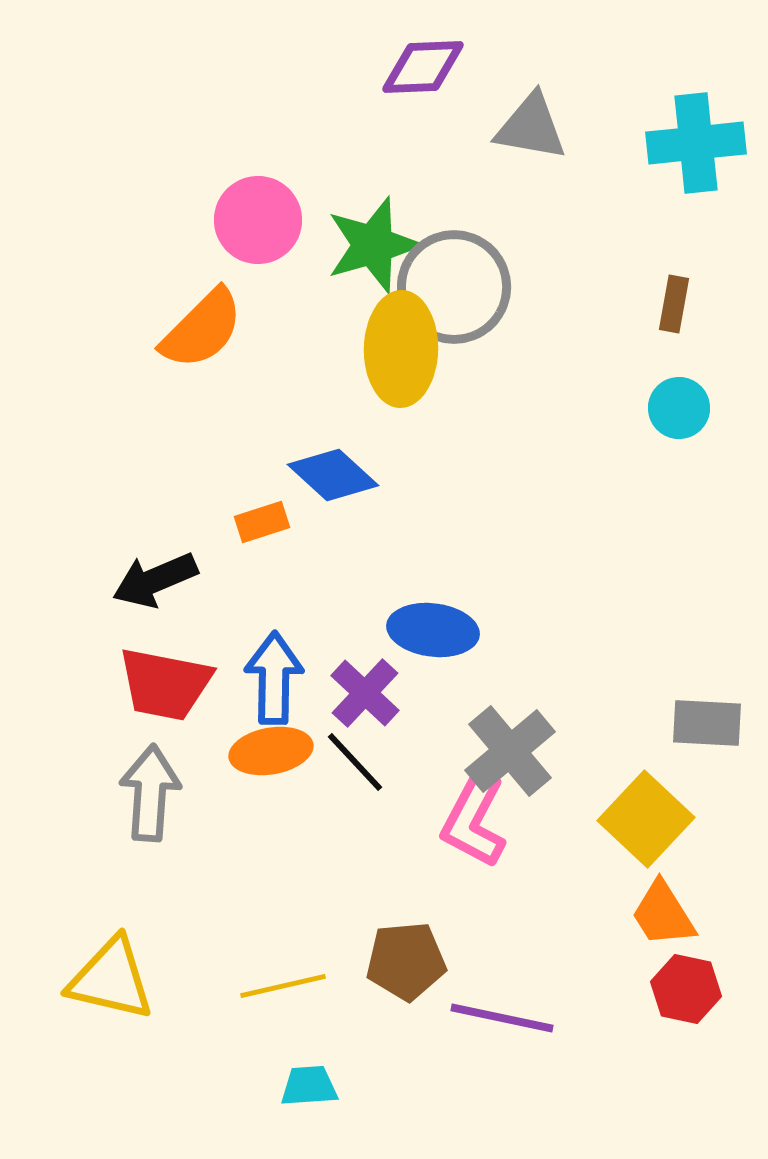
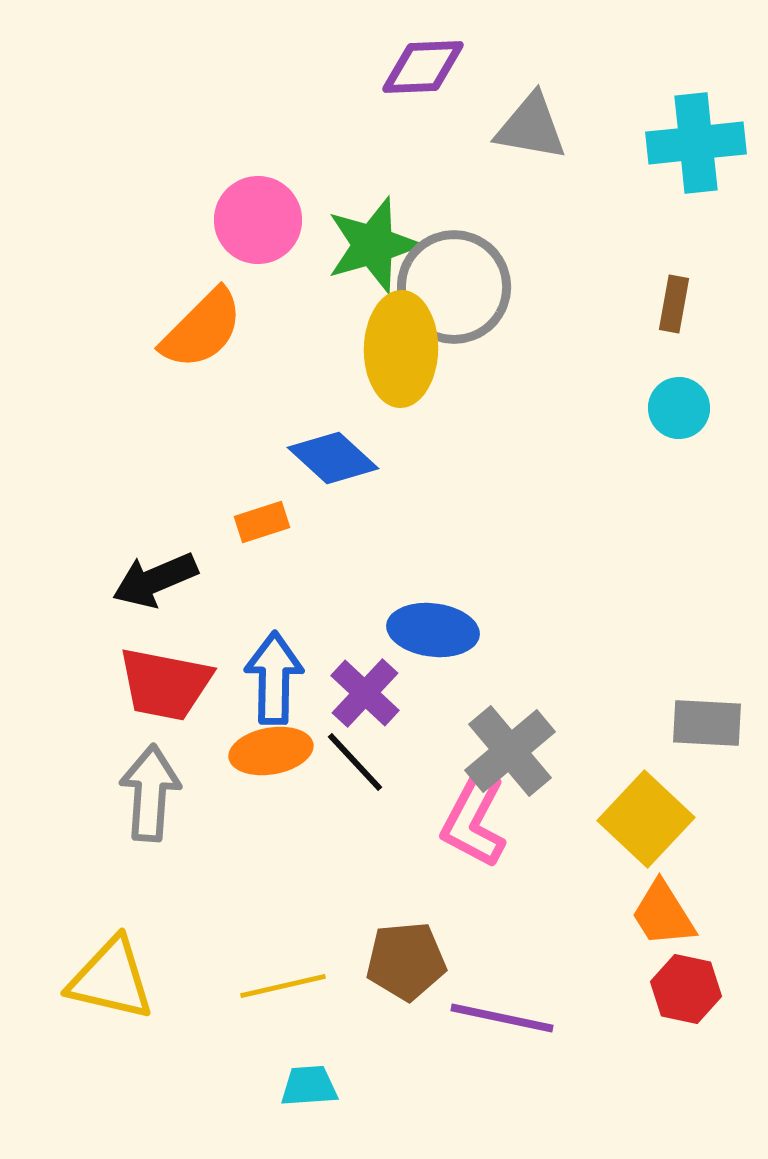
blue diamond: moved 17 px up
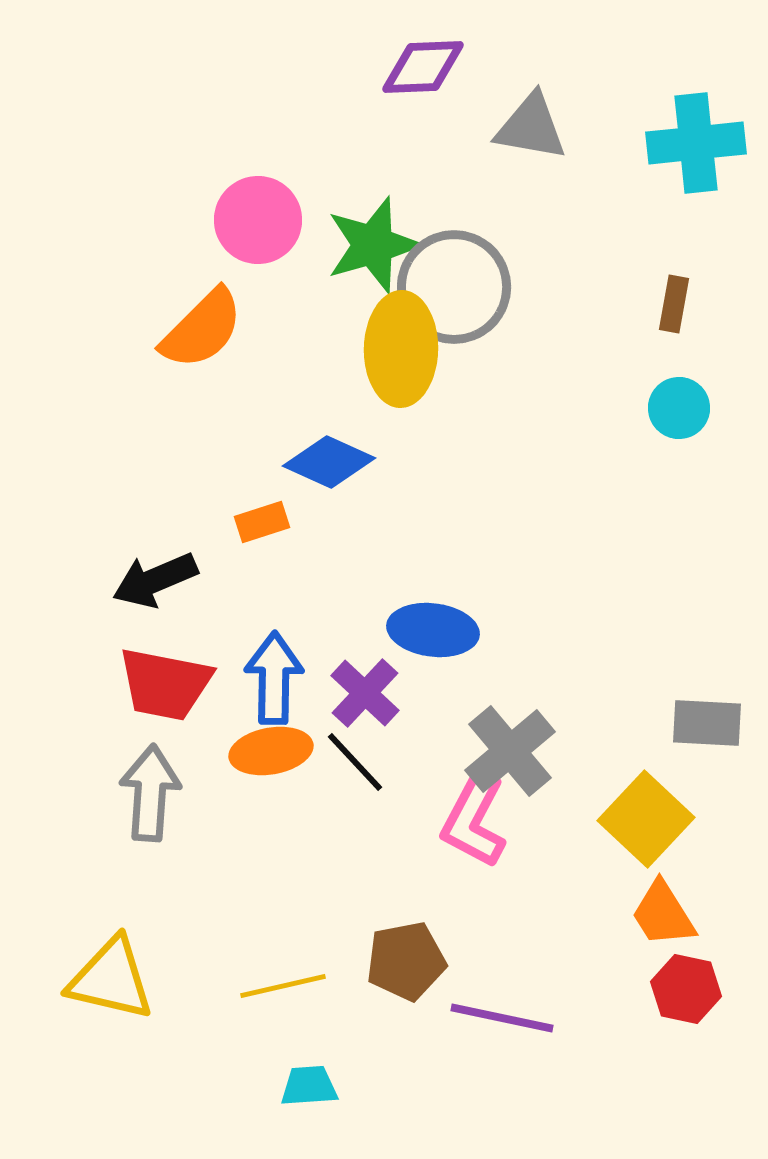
blue diamond: moved 4 px left, 4 px down; rotated 18 degrees counterclockwise
brown pentagon: rotated 6 degrees counterclockwise
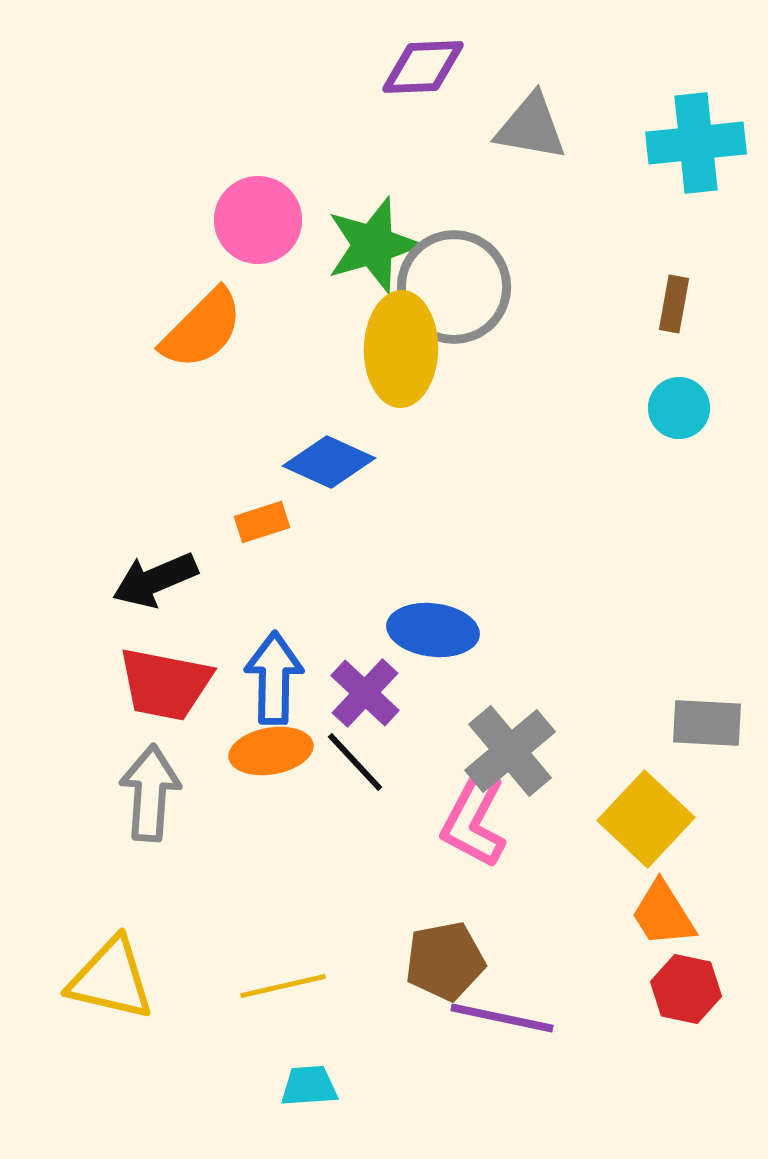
brown pentagon: moved 39 px right
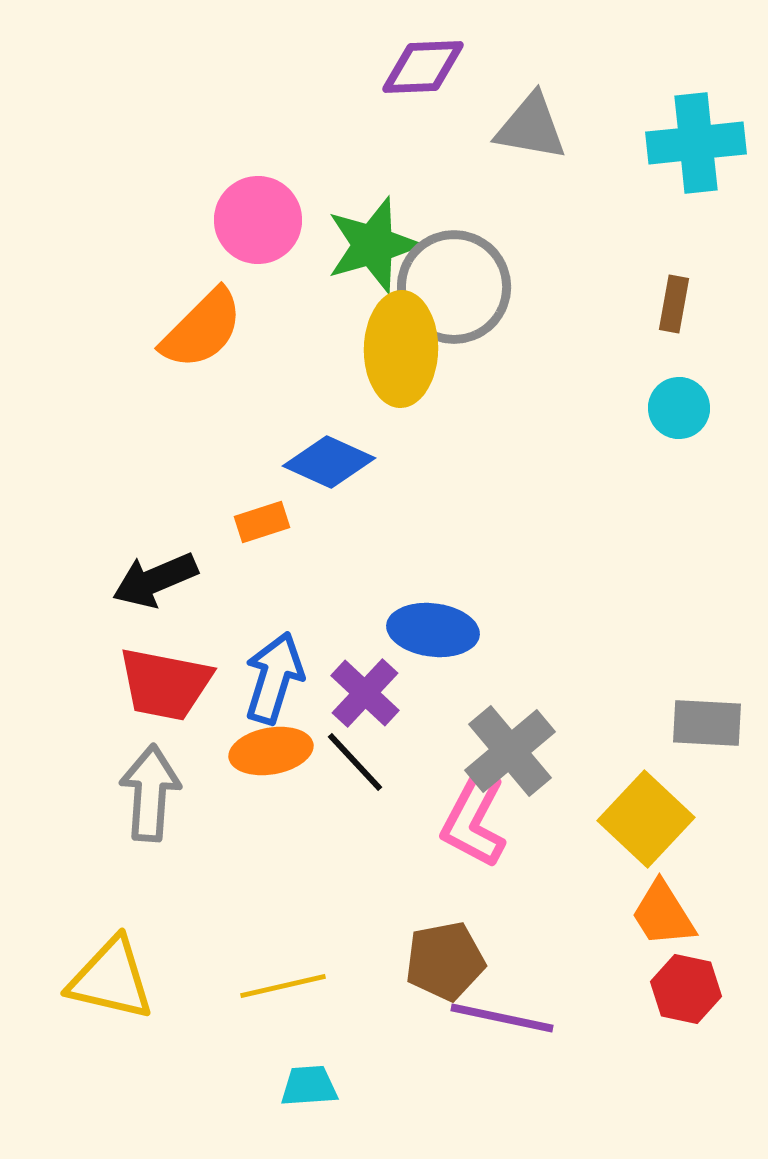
blue arrow: rotated 16 degrees clockwise
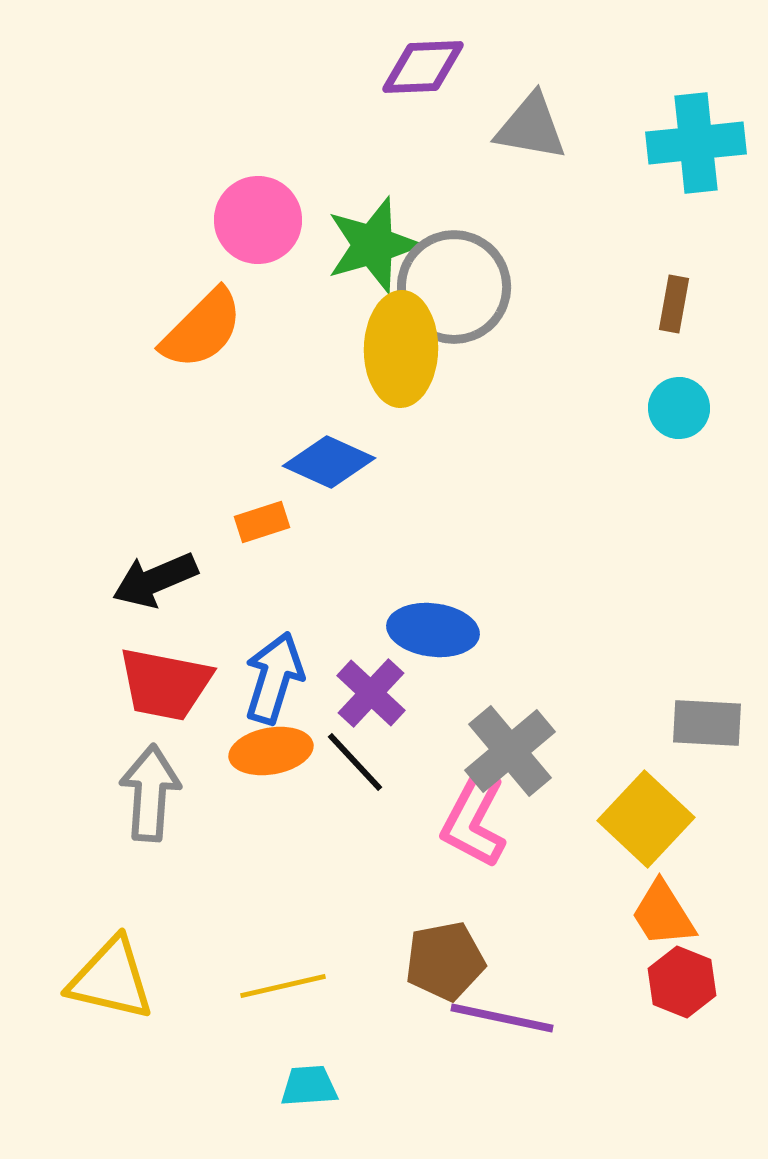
purple cross: moved 6 px right
red hexagon: moved 4 px left, 7 px up; rotated 10 degrees clockwise
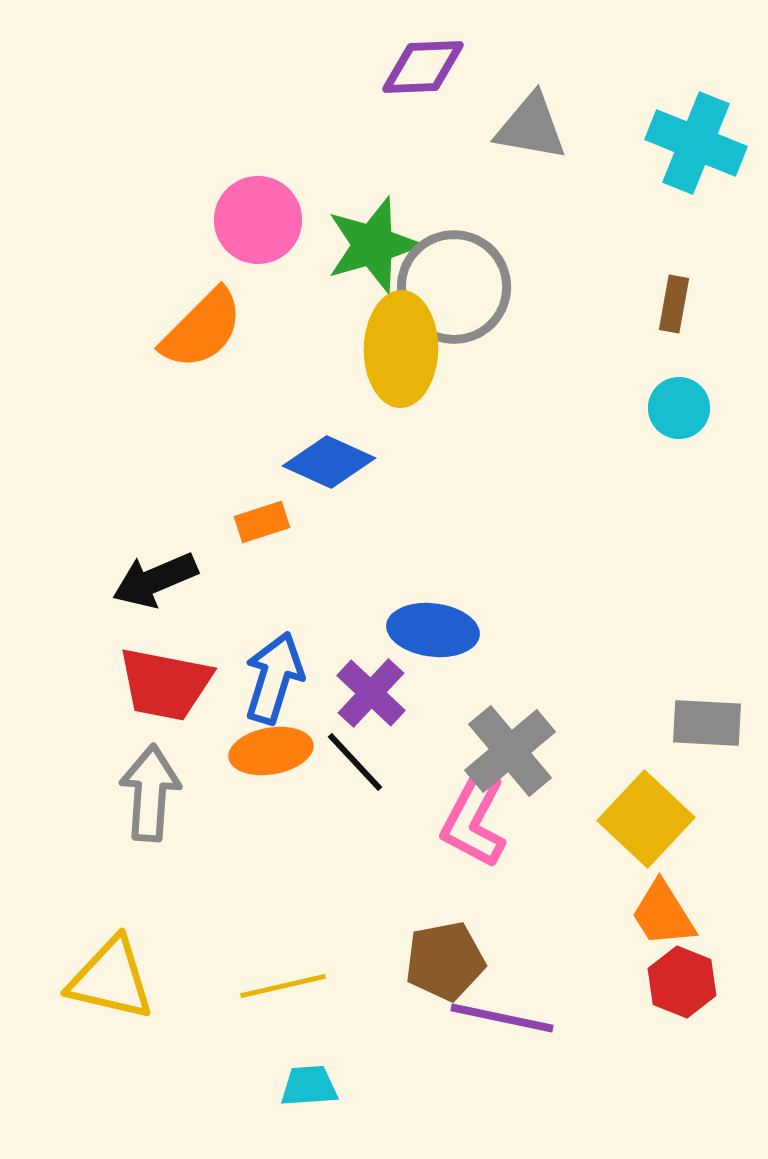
cyan cross: rotated 28 degrees clockwise
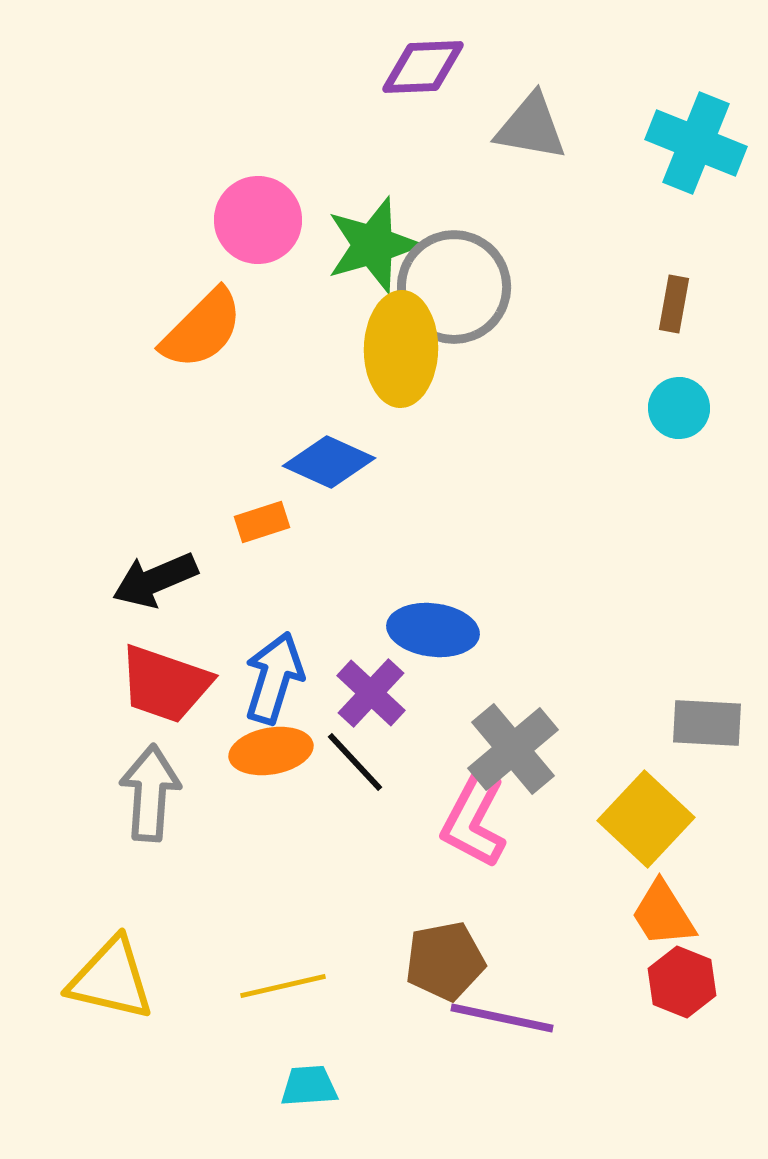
red trapezoid: rotated 8 degrees clockwise
gray cross: moved 3 px right, 2 px up
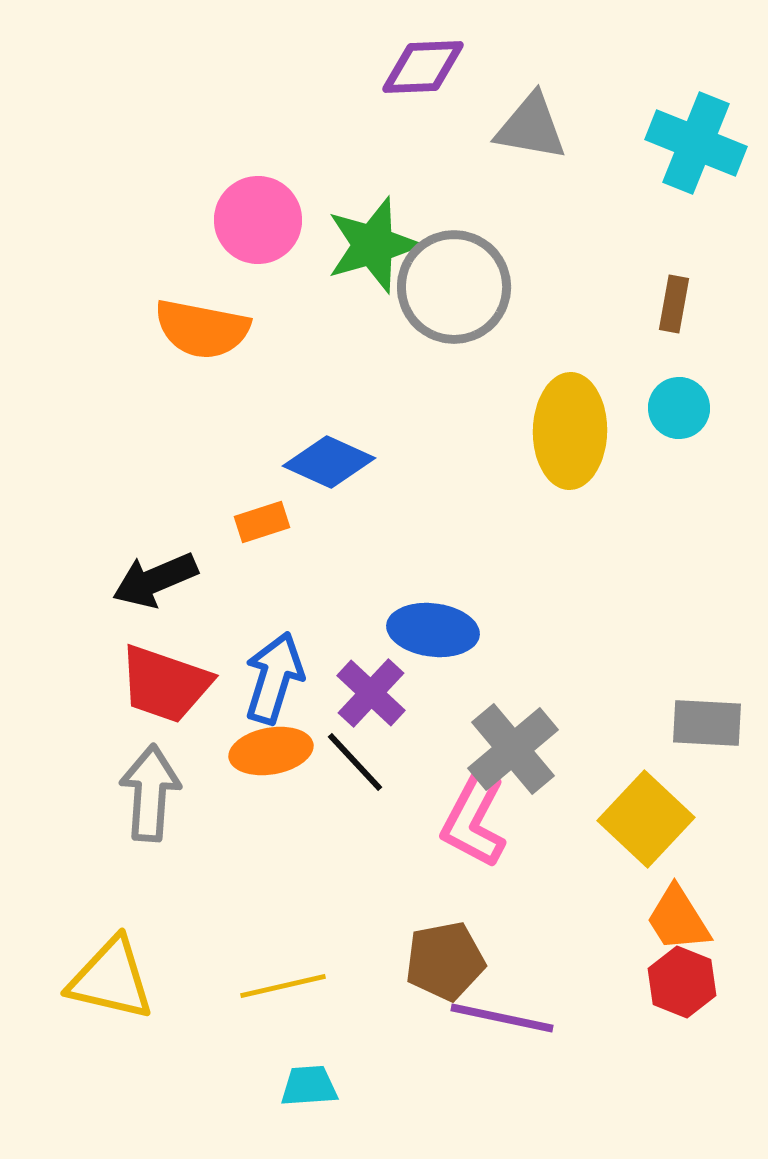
orange semicircle: rotated 56 degrees clockwise
yellow ellipse: moved 169 px right, 82 px down
orange trapezoid: moved 15 px right, 5 px down
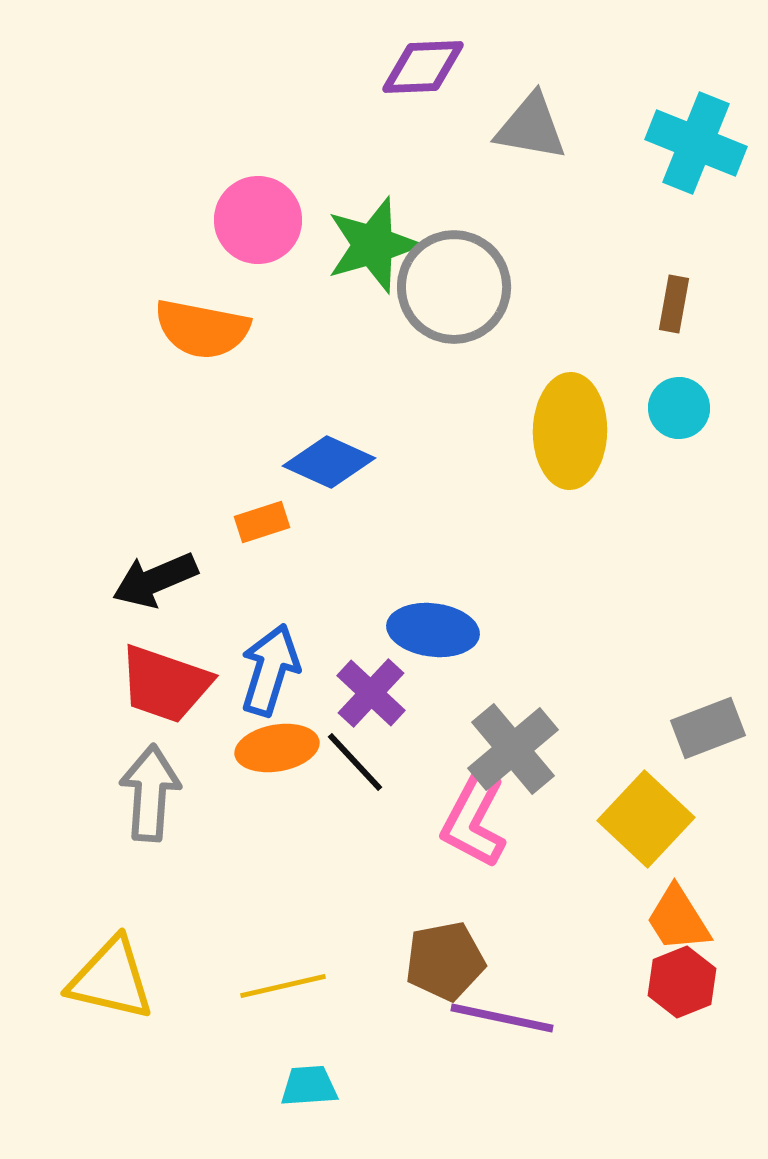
blue arrow: moved 4 px left, 8 px up
gray rectangle: moved 1 px right, 5 px down; rotated 24 degrees counterclockwise
orange ellipse: moved 6 px right, 3 px up
red hexagon: rotated 16 degrees clockwise
